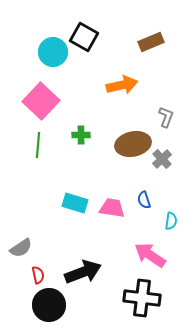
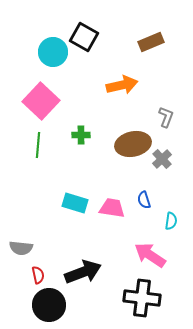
gray semicircle: rotated 40 degrees clockwise
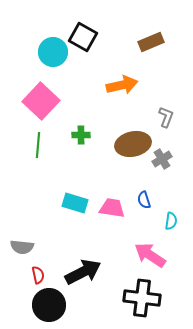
black square: moved 1 px left
gray cross: rotated 12 degrees clockwise
gray semicircle: moved 1 px right, 1 px up
black arrow: rotated 6 degrees counterclockwise
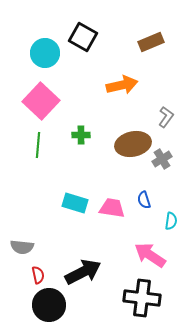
cyan circle: moved 8 px left, 1 px down
gray L-shape: rotated 15 degrees clockwise
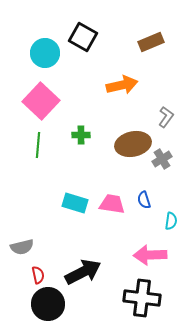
pink trapezoid: moved 4 px up
gray semicircle: rotated 20 degrees counterclockwise
pink arrow: rotated 36 degrees counterclockwise
black circle: moved 1 px left, 1 px up
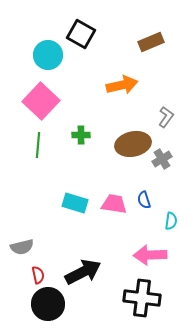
black square: moved 2 px left, 3 px up
cyan circle: moved 3 px right, 2 px down
pink trapezoid: moved 2 px right
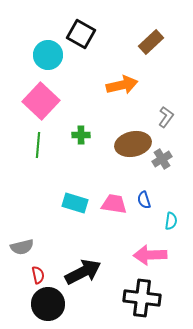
brown rectangle: rotated 20 degrees counterclockwise
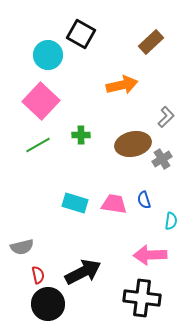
gray L-shape: rotated 10 degrees clockwise
green line: rotated 55 degrees clockwise
